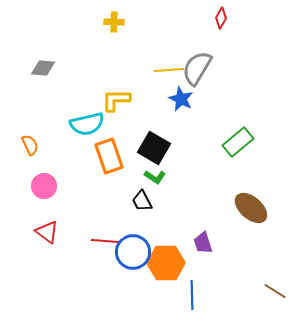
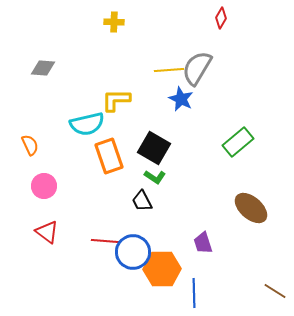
orange hexagon: moved 4 px left, 6 px down
blue line: moved 2 px right, 2 px up
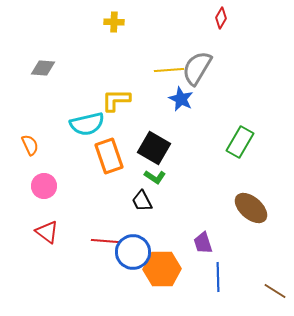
green rectangle: moved 2 px right; rotated 20 degrees counterclockwise
blue line: moved 24 px right, 16 px up
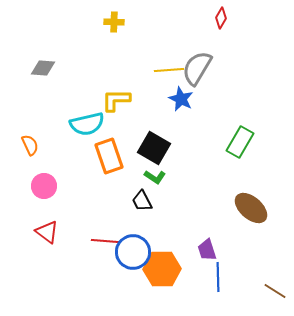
purple trapezoid: moved 4 px right, 7 px down
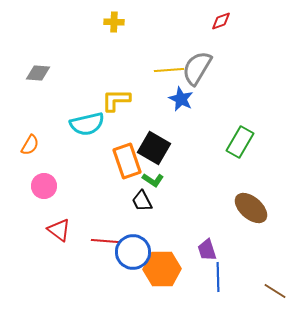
red diamond: moved 3 px down; rotated 40 degrees clockwise
gray diamond: moved 5 px left, 5 px down
orange semicircle: rotated 55 degrees clockwise
orange rectangle: moved 18 px right, 5 px down
green L-shape: moved 2 px left, 3 px down
red triangle: moved 12 px right, 2 px up
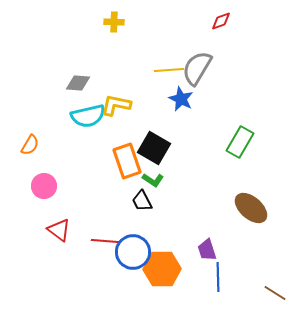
gray diamond: moved 40 px right, 10 px down
yellow L-shape: moved 5 px down; rotated 12 degrees clockwise
cyan semicircle: moved 1 px right, 8 px up
brown line: moved 2 px down
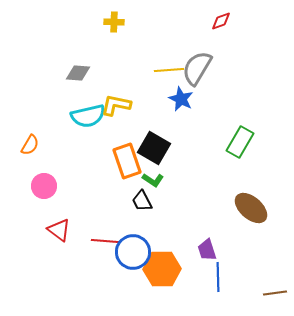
gray diamond: moved 10 px up
brown line: rotated 40 degrees counterclockwise
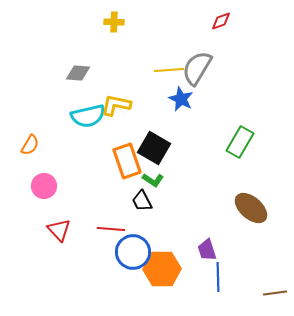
red triangle: rotated 10 degrees clockwise
red line: moved 6 px right, 12 px up
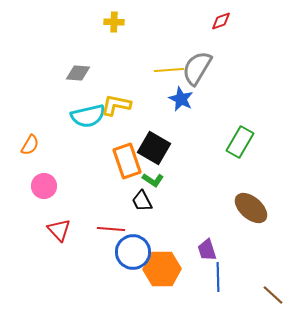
brown line: moved 2 px left, 2 px down; rotated 50 degrees clockwise
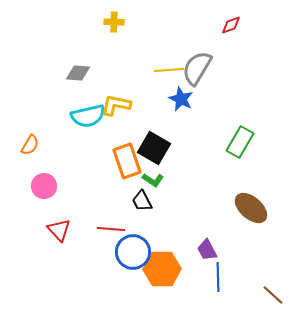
red diamond: moved 10 px right, 4 px down
purple trapezoid: rotated 10 degrees counterclockwise
